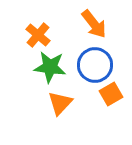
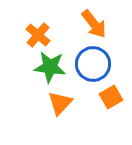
blue circle: moved 2 px left, 1 px up
orange square: moved 3 px down
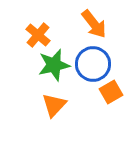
green star: moved 4 px right, 2 px up; rotated 20 degrees counterclockwise
orange square: moved 5 px up
orange triangle: moved 6 px left, 2 px down
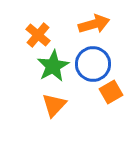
orange arrow: rotated 68 degrees counterclockwise
green star: moved 1 px left, 1 px down; rotated 16 degrees counterclockwise
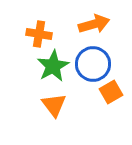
orange cross: moved 1 px right, 1 px up; rotated 30 degrees counterclockwise
orange triangle: rotated 20 degrees counterclockwise
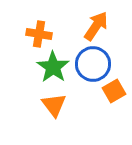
orange arrow: moved 2 px right, 2 px down; rotated 40 degrees counterclockwise
green star: moved 1 px down; rotated 8 degrees counterclockwise
orange square: moved 3 px right, 1 px up
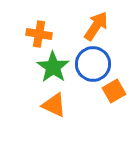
orange triangle: rotated 28 degrees counterclockwise
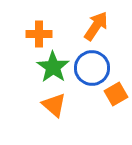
orange cross: rotated 10 degrees counterclockwise
blue circle: moved 1 px left, 4 px down
orange square: moved 2 px right, 3 px down
orange triangle: rotated 16 degrees clockwise
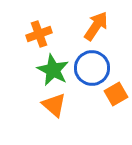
orange cross: rotated 20 degrees counterclockwise
green star: moved 3 px down; rotated 8 degrees counterclockwise
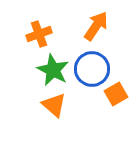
blue circle: moved 1 px down
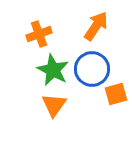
orange square: rotated 15 degrees clockwise
orange triangle: rotated 24 degrees clockwise
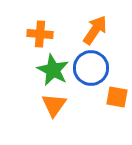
orange arrow: moved 1 px left, 4 px down
orange cross: moved 1 px right; rotated 25 degrees clockwise
blue circle: moved 1 px left, 1 px up
orange square: moved 1 px right, 3 px down; rotated 25 degrees clockwise
